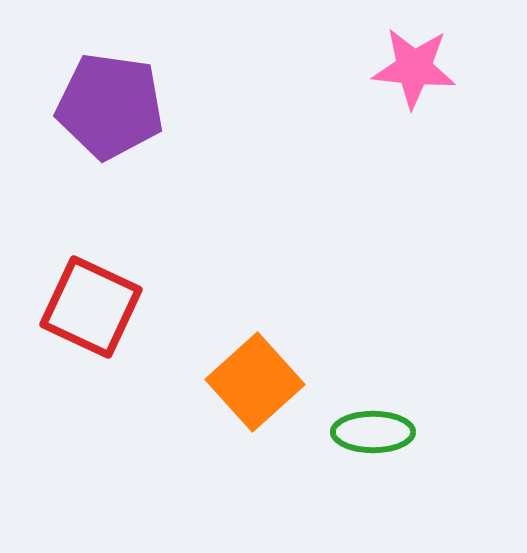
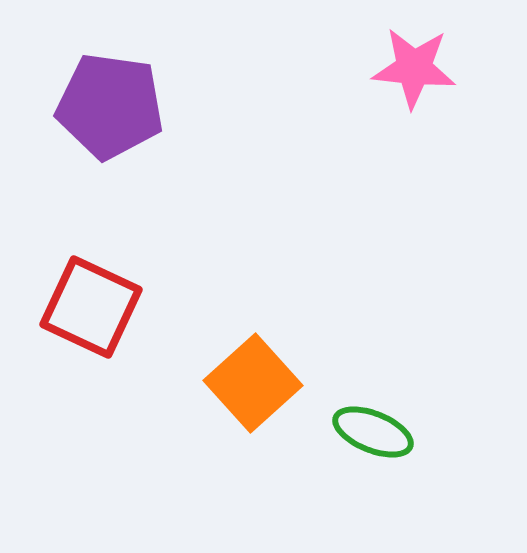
orange square: moved 2 px left, 1 px down
green ellipse: rotated 22 degrees clockwise
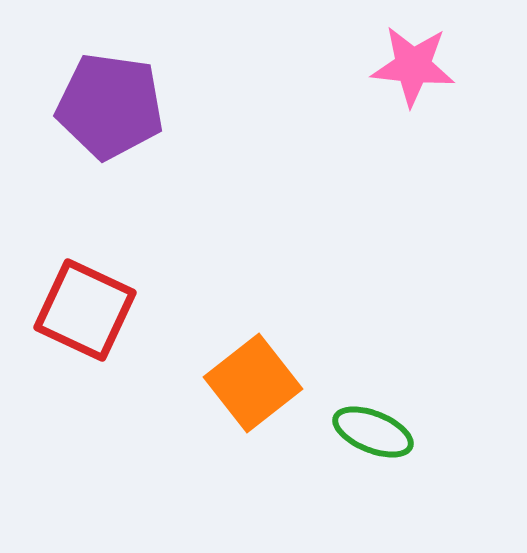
pink star: moved 1 px left, 2 px up
red square: moved 6 px left, 3 px down
orange square: rotated 4 degrees clockwise
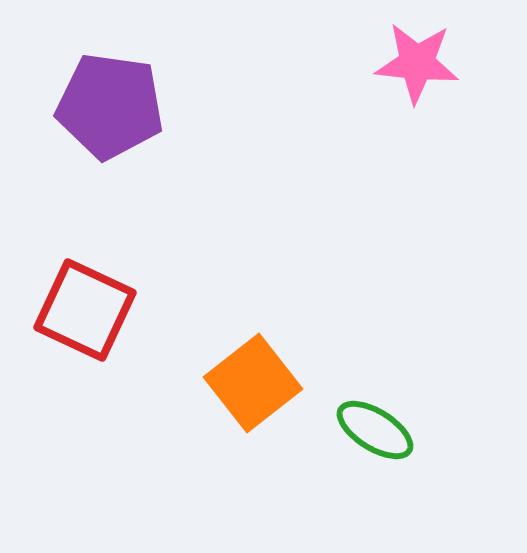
pink star: moved 4 px right, 3 px up
green ellipse: moved 2 px right, 2 px up; rotated 10 degrees clockwise
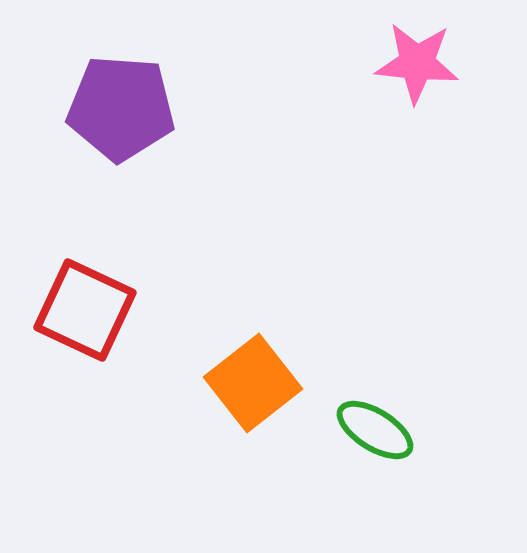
purple pentagon: moved 11 px right, 2 px down; rotated 4 degrees counterclockwise
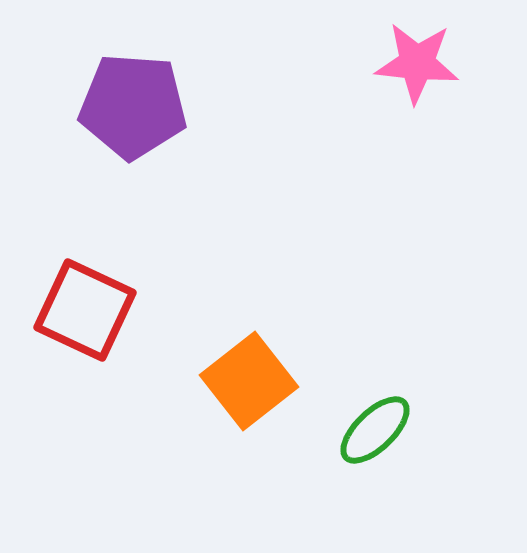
purple pentagon: moved 12 px right, 2 px up
orange square: moved 4 px left, 2 px up
green ellipse: rotated 76 degrees counterclockwise
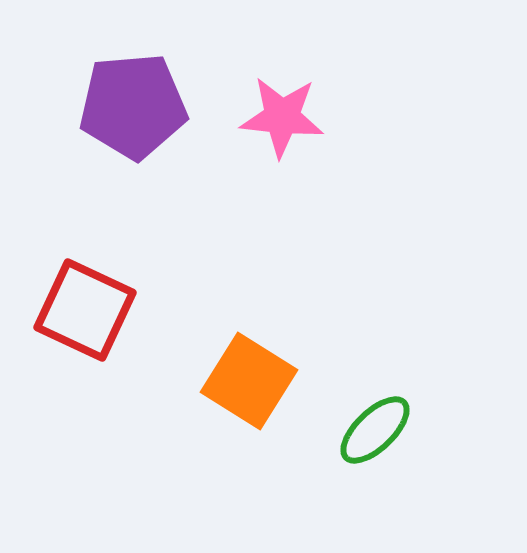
pink star: moved 135 px left, 54 px down
purple pentagon: rotated 9 degrees counterclockwise
orange square: rotated 20 degrees counterclockwise
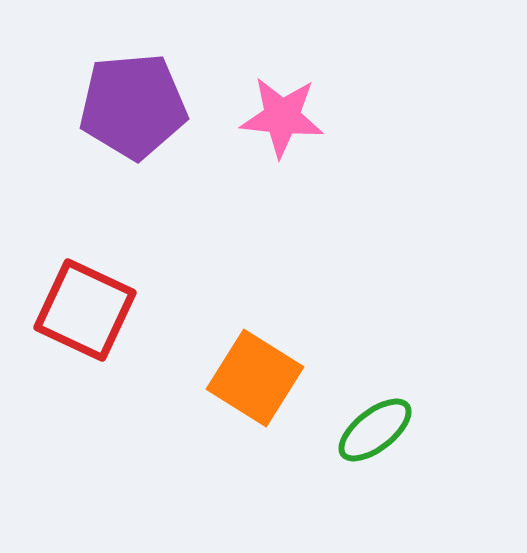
orange square: moved 6 px right, 3 px up
green ellipse: rotated 6 degrees clockwise
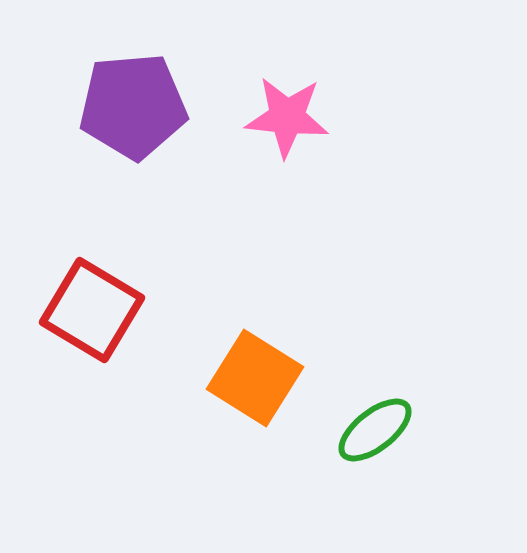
pink star: moved 5 px right
red square: moved 7 px right; rotated 6 degrees clockwise
